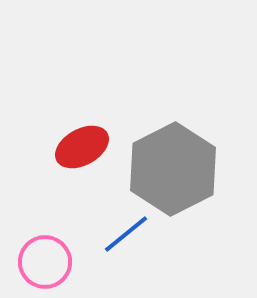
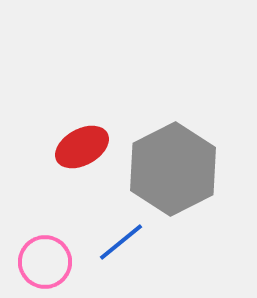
blue line: moved 5 px left, 8 px down
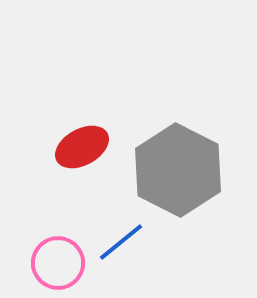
gray hexagon: moved 5 px right, 1 px down; rotated 6 degrees counterclockwise
pink circle: moved 13 px right, 1 px down
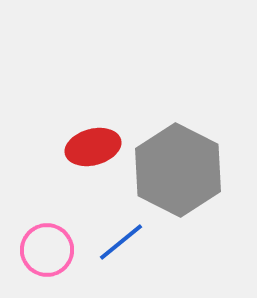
red ellipse: moved 11 px right; rotated 14 degrees clockwise
pink circle: moved 11 px left, 13 px up
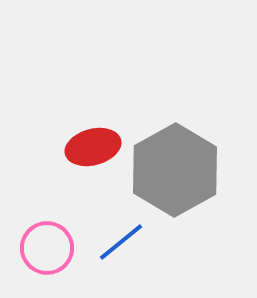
gray hexagon: moved 3 px left; rotated 4 degrees clockwise
pink circle: moved 2 px up
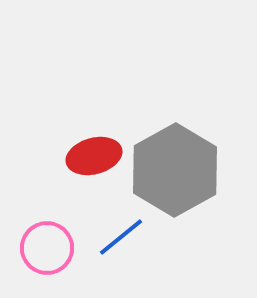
red ellipse: moved 1 px right, 9 px down
blue line: moved 5 px up
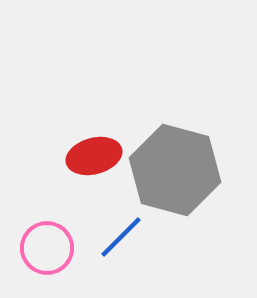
gray hexagon: rotated 16 degrees counterclockwise
blue line: rotated 6 degrees counterclockwise
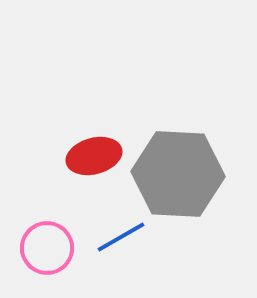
gray hexagon: moved 3 px right, 4 px down; rotated 12 degrees counterclockwise
blue line: rotated 15 degrees clockwise
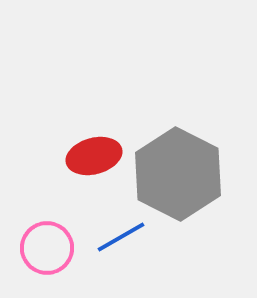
gray hexagon: rotated 24 degrees clockwise
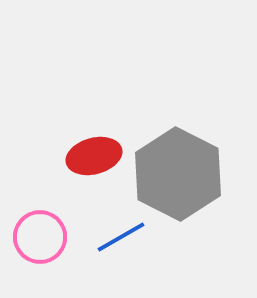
pink circle: moved 7 px left, 11 px up
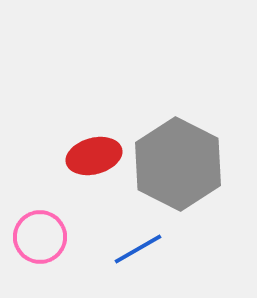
gray hexagon: moved 10 px up
blue line: moved 17 px right, 12 px down
